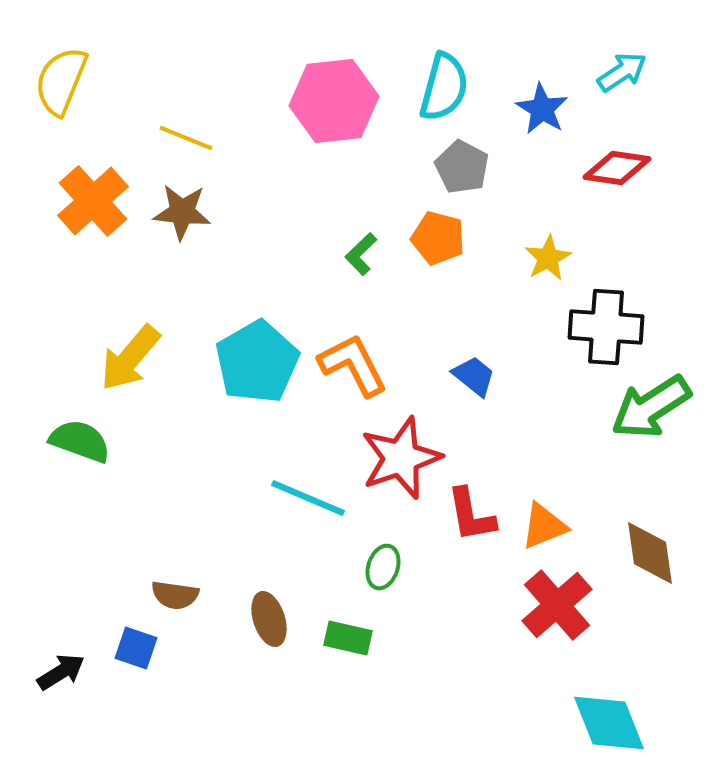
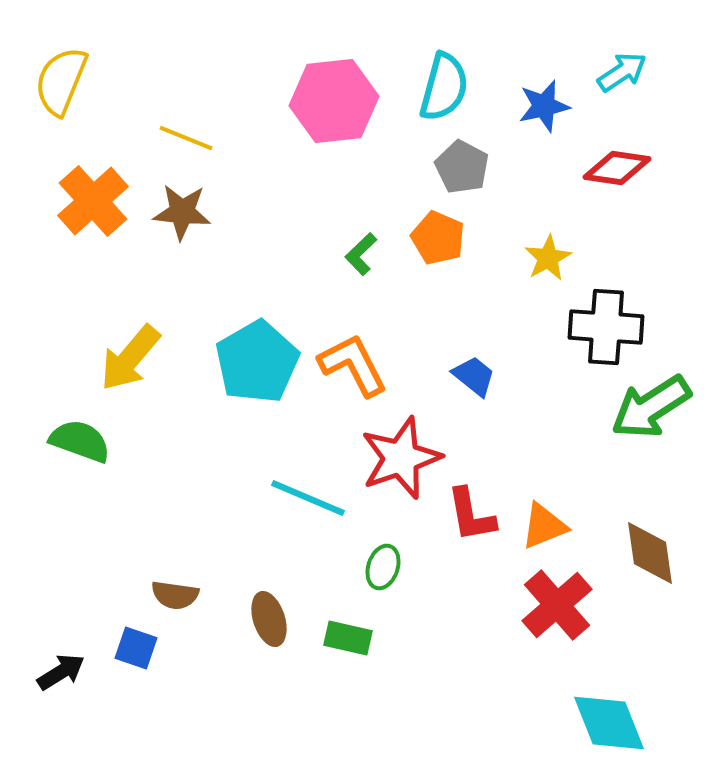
blue star: moved 2 px right, 3 px up; rotated 28 degrees clockwise
orange pentagon: rotated 8 degrees clockwise
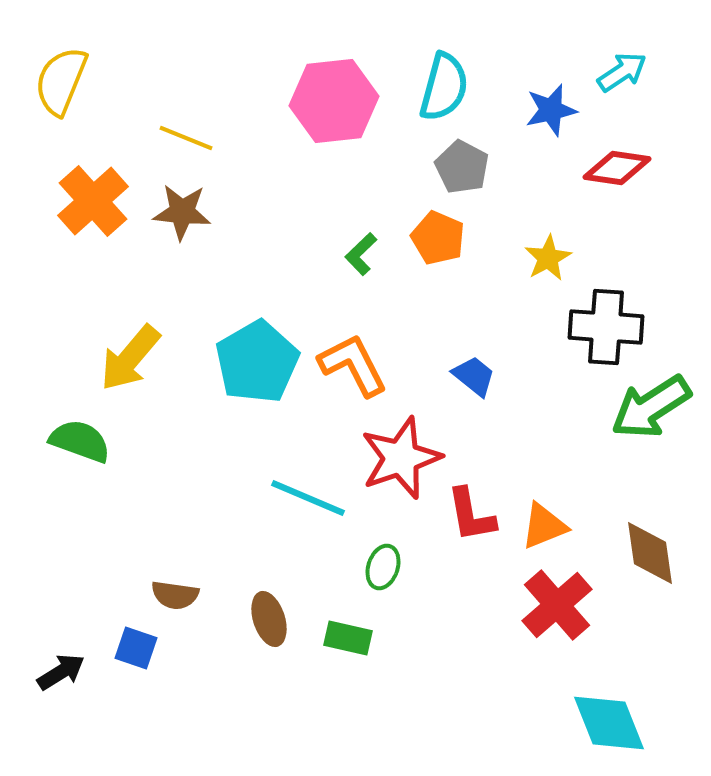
blue star: moved 7 px right, 4 px down
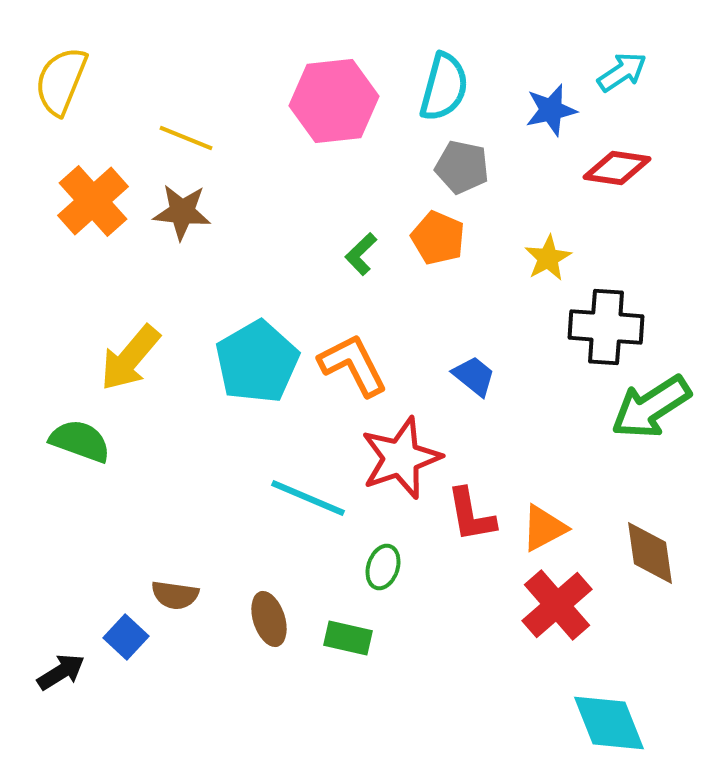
gray pentagon: rotated 16 degrees counterclockwise
orange triangle: moved 2 px down; rotated 6 degrees counterclockwise
blue square: moved 10 px left, 11 px up; rotated 24 degrees clockwise
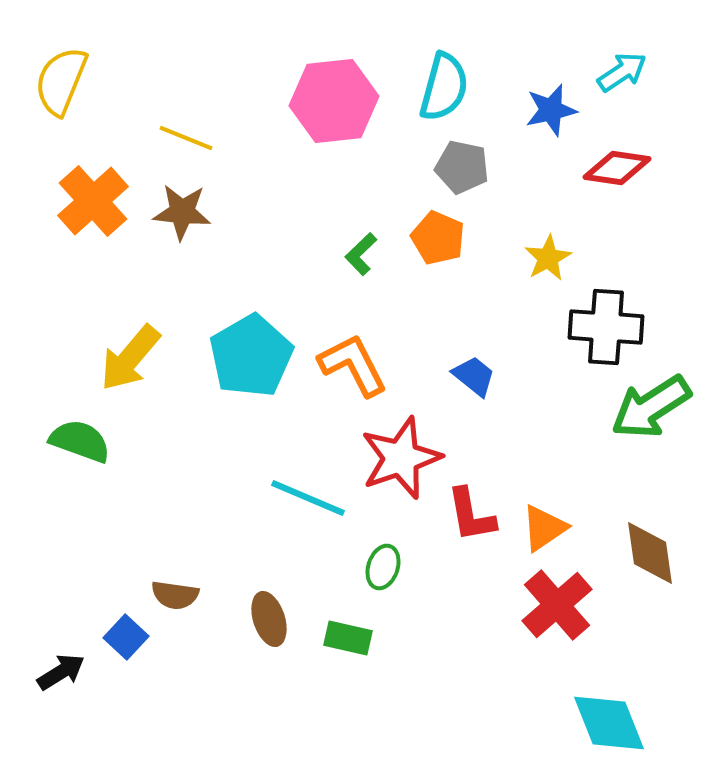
cyan pentagon: moved 6 px left, 6 px up
orange triangle: rotated 6 degrees counterclockwise
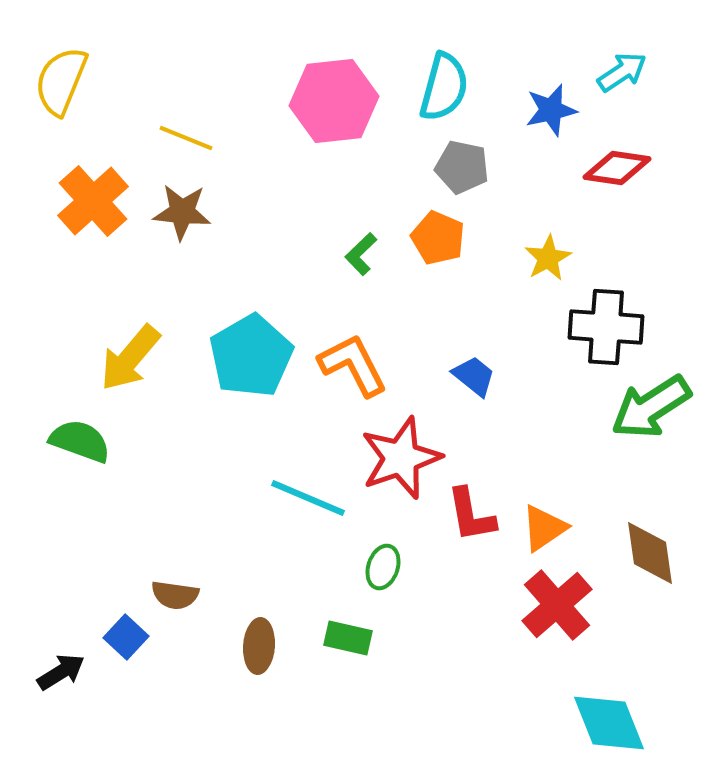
brown ellipse: moved 10 px left, 27 px down; rotated 22 degrees clockwise
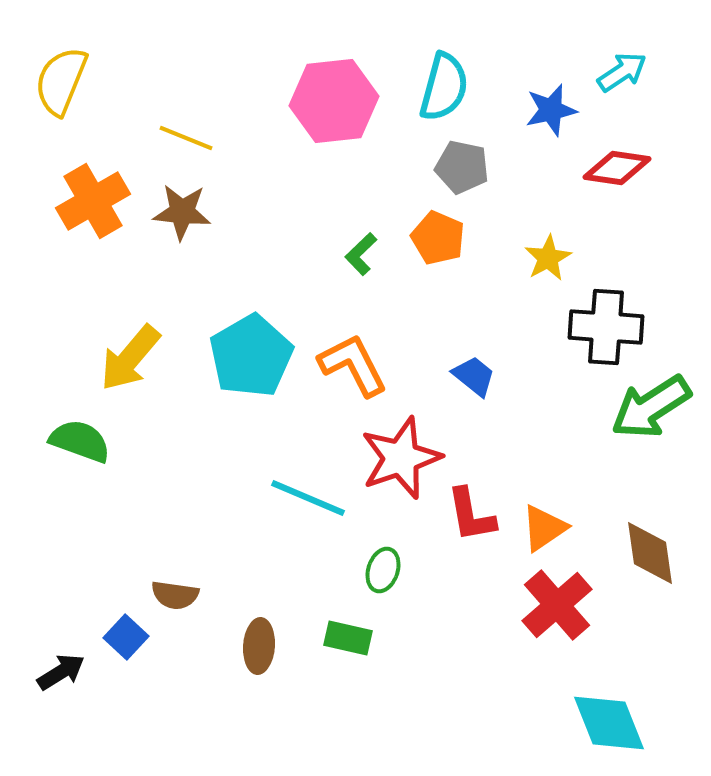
orange cross: rotated 12 degrees clockwise
green ellipse: moved 3 px down
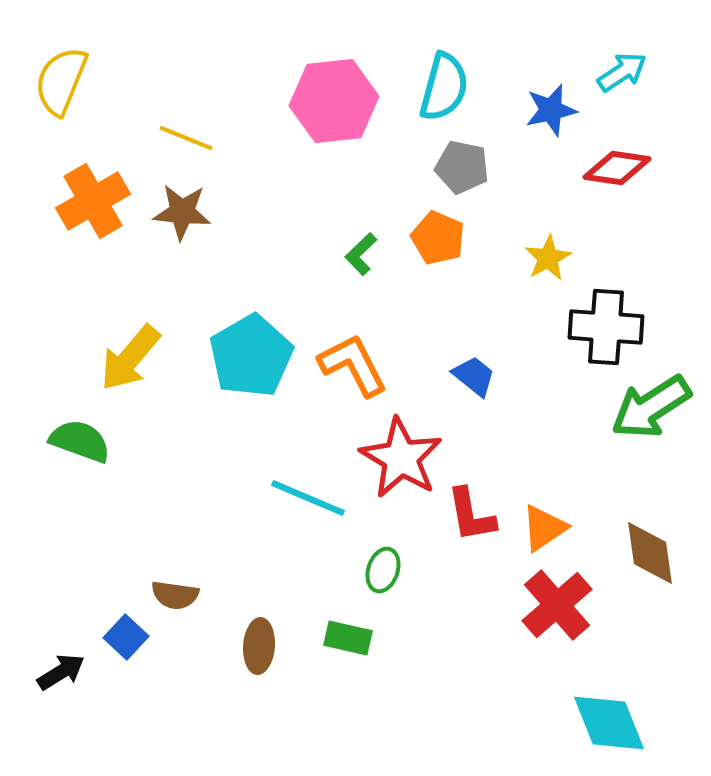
red star: rotated 22 degrees counterclockwise
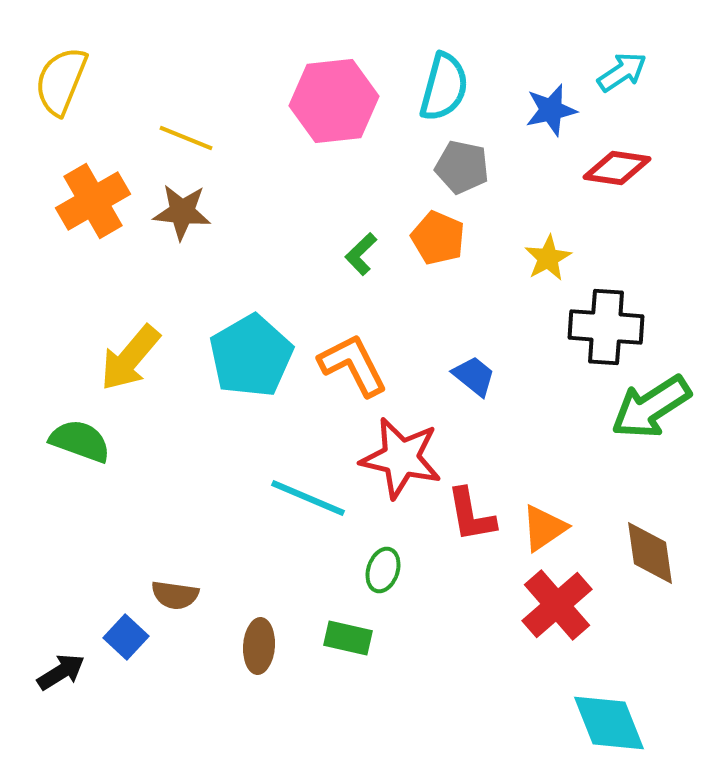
red star: rotated 18 degrees counterclockwise
